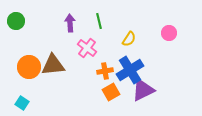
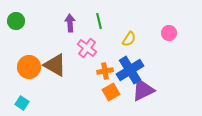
brown triangle: moved 2 px right; rotated 35 degrees clockwise
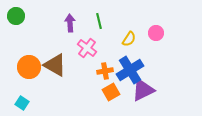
green circle: moved 5 px up
pink circle: moved 13 px left
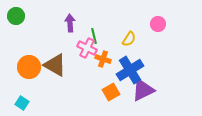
green line: moved 5 px left, 15 px down
pink circle: moved 2 px right, 9 px up
pink cross: rotated 12 degrees counterclockwise
orange cross: moved 2 px left, 12 px up; rotated 28 degrees clockwise
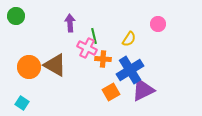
orange cross: rotated 14 degrees counterclockwise
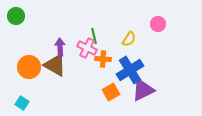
purple arrow: moved 10 px left, 24 px down
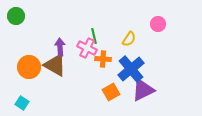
blue cross: moved 1 px right, 1 px up; rotated 8 degrees counterclockwise
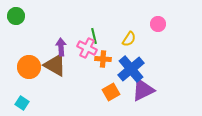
purple arrow: moved 1 px right
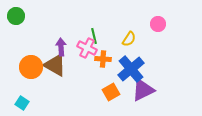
orange circle: moved 2 px right
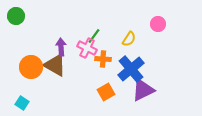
green line: rotated 49 degrees clockwise
orange square: moved 5 px left
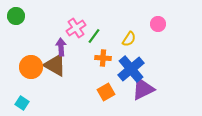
pink cross: moved 11 px left, 20 px up; rotated 30 degrees clockwise
orange cross: moved 1 px up
purple triangle: moved 1 px up
